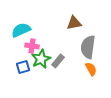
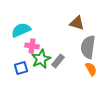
brown triangle: moved 3 px right; rotated 28 degrees clockwise
blue square: moved 2 px left, 1 px down
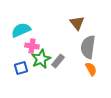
brown triangle: rotated 35 degrees clockwise
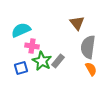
green star: moved 1 px right, 2 px down; rotated 18 degrees counterclockwise
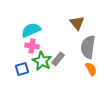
cyan semicircle: moved 10 px right
gray rectangle: moved 2 px up
blue square: moved 1 px right, 1 px down
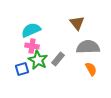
gray semicircle: rotated 80 degrees clockwise
green star: moved 4 px left, 1 px up
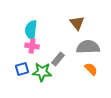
cyan semicircle: rotated 60 degrees counterclockwise
green star: moved 4 px right, 12 px down; rotated 24 degrees counterclockwise
orange semicircle: rotated 16 degrees counterclockwise
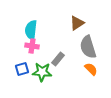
brown triangle: rotated 35 degrees clockwise
gray semicircle: rotated 105 degrees counterclockwise
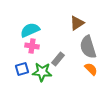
cyan semicircle: moved 1 px left; rotated 60 degrees clockwise
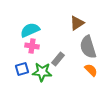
orange semicircle: moved 1 px down
